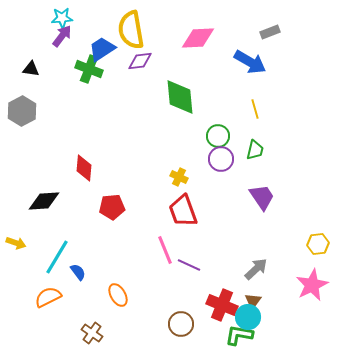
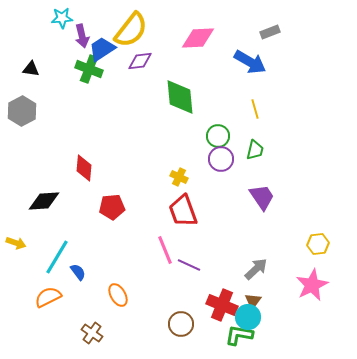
yellow semicircle: rotated 132 degrees counterclockwise
purple arrow: moved 20 px right; rotated 130 degrees clockwise
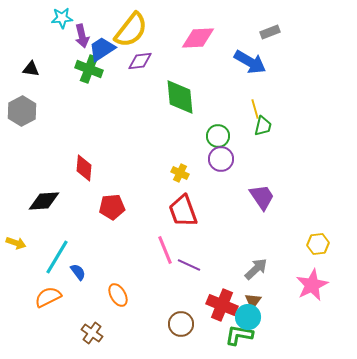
green trapezoid: moved 8 px right, 24 px up
yellow cross: moved 1 px right, 4 px up
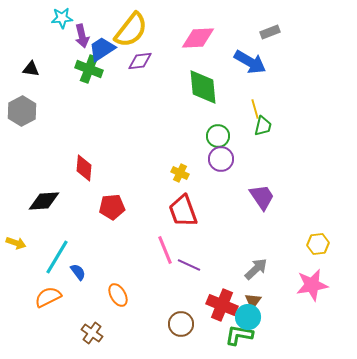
green diamond: moved 23 px right, 10 px up
pink star: rotated 16 degrees clockwise
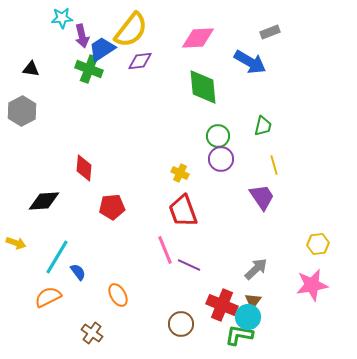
yellow line: moved 19 px right, 56 px down
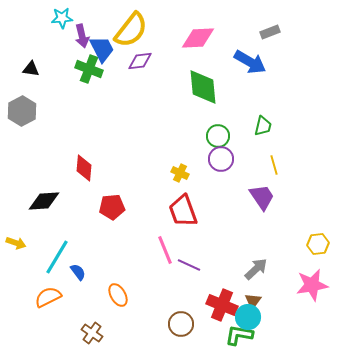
blue trapezoid: rotated 96 degrees clockwise
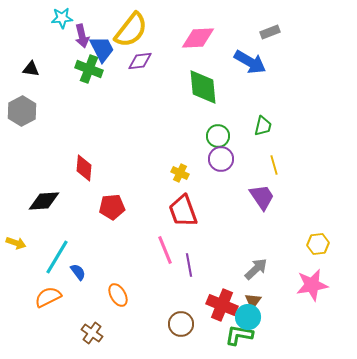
purple line: rotated 55 degrees clockwise
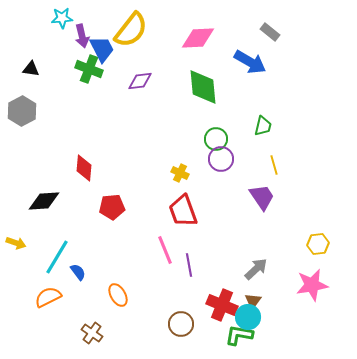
gray rectangle: rotated 60 degrees clockwise
purple diamond: moved 20 px down
green circle: moved 2 px left, 3 px down
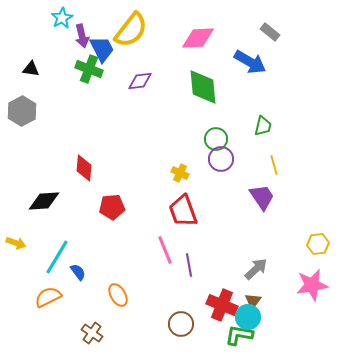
cyan star: rotated 25 degrees counterclockwise
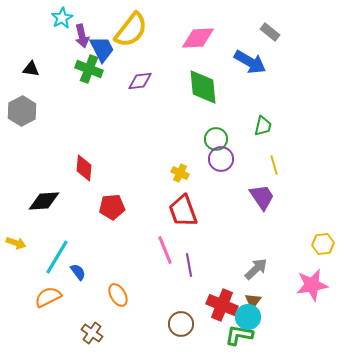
yellow hexagon: moved 5 px right
